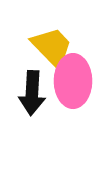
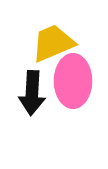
yellow trapezoid: moved 1 px right, 4 px up; rotated 69 degrees counterclockwise
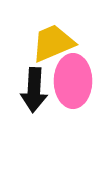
black arrow: moved 2 px right, 3 px up
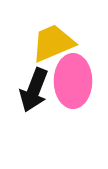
black arrow: rotated 18 degrees clockwise
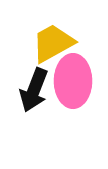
yellow trapezoid: rotated 6 degrees counterclockwise
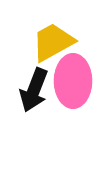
yellow trapezoid: moved 1 px up
